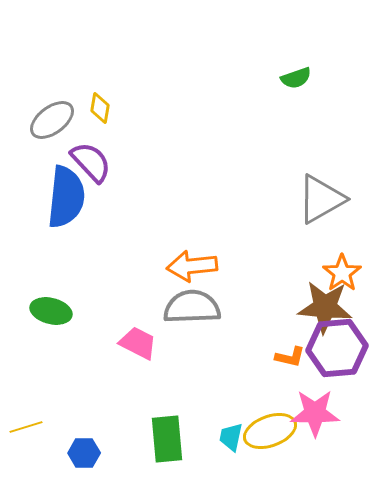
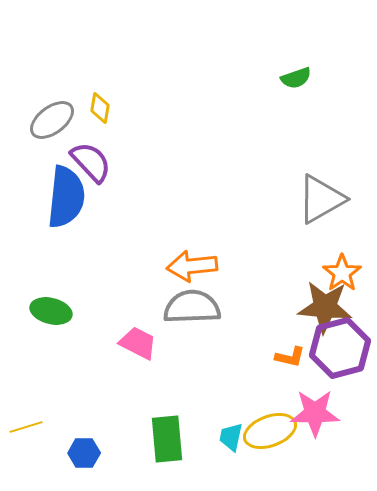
purple hexagon: moved 3 px right; rotated 10 degrees counterclockwise
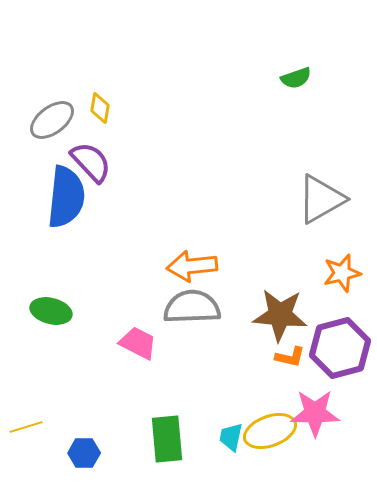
orange star: rotated 21 degrees clockwise
brown star: moved 45 px left, 8 px down
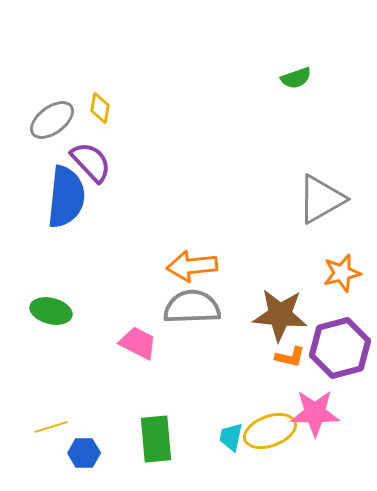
yellow line: moved 25 px right
green rectangle: moved 11 px left
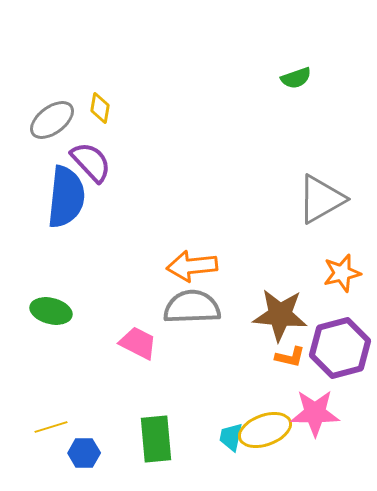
yellow ellipse: moved 5 px left, 1 px up
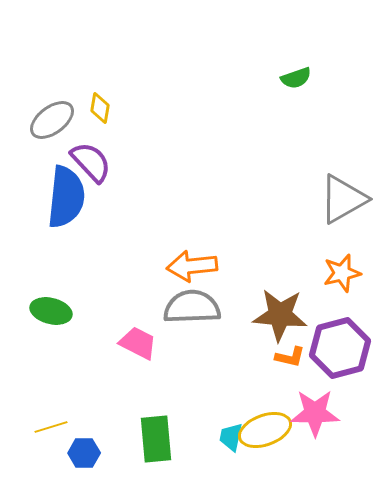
gray triangle: moved 22 px right
